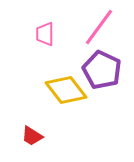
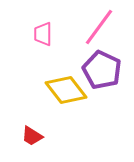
pink trapezoid: moved 2 px left
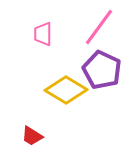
yellow diamond: rotated 21 degrees counterclockwise
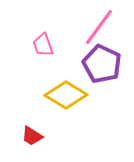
pink trapezoid: moved 11 px down; rotated 20 degrees counterclockwise
purple pentagon: moved 6 px up
yellow diamond: moved 5 px down
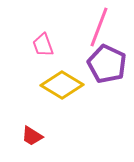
pink line: rotated 15 degrees counterclockwise
purple pentagon: moved 5 px right
yellow diamond: moved 4 px left, 10 px up
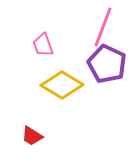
pink line: moved 4 px right
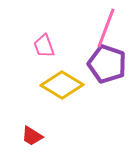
pink line: moved 3 px right, 1 px down
pink trapezoid: moved 1 px right, 1 px down
purple pentagon: rotated 6 degrees counterclockwise
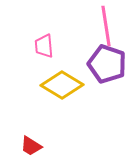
pink line: moved 2 px up; rotated 30 degrees counterclockwise
pink trapezoid: rotated 15 degrees clockwise
red trapezoid: moved 1 px left, 10 px down
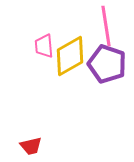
yellow diamond: moved 8 px right, 29 px up; rotated 60 degrees counterclockwise
red trapezoid: rotated 45 degrees counterclockwise
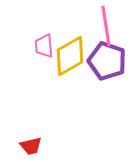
purple pentagon: moved 3 px up
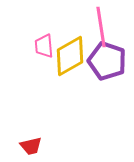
pink line: moved 5 px left, 1 px down
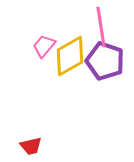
pink trapezoid: rotated 45 degrees clockwise
purple pentagon: moved 2 px left
